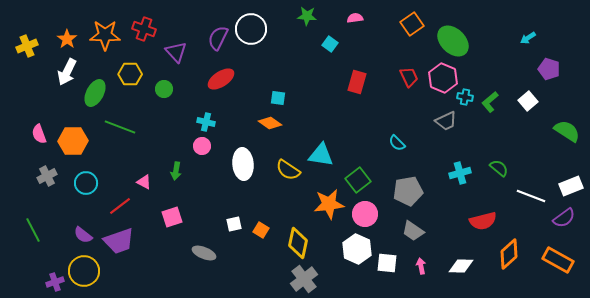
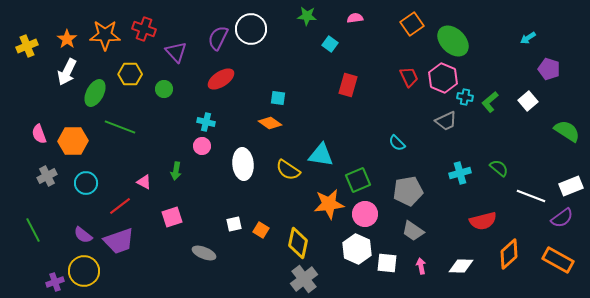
red rectangle at (357, 82): moved 9 px left, 3 px down
green square at (358, 180): rotated 15 degrees clockwise
purple semicircle at (564, 218): moved 2 px left
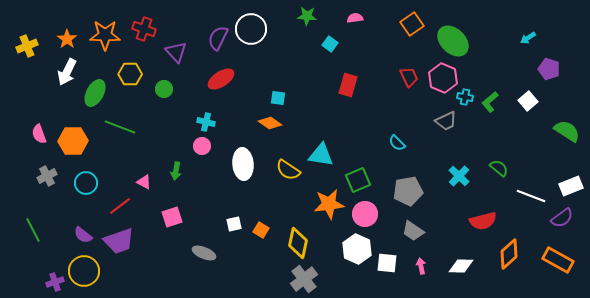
cyan cross at (460, 173): moved 1 px left, 3 px down; rotated 30 degrees counterclockwise
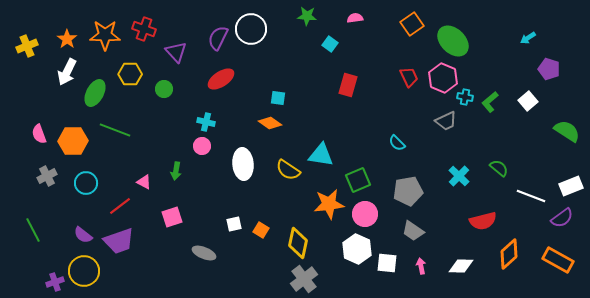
green line at (120, 127): moved 5 px left, 3 px down
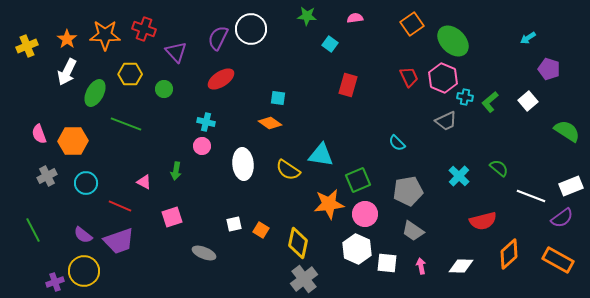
green line at (115, 130): moved 11 px right, 6 px up
red line at (120, 206): rotated 60 degrees clockwise
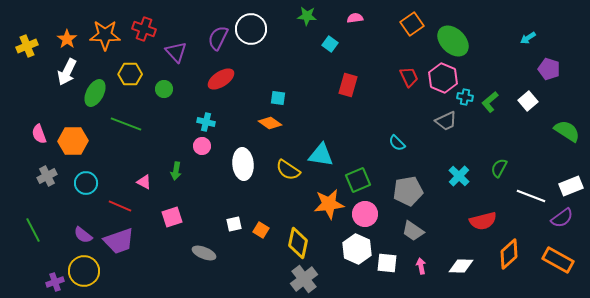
green semicircle at (499, 168): rotated 102 degrees counterclockwise
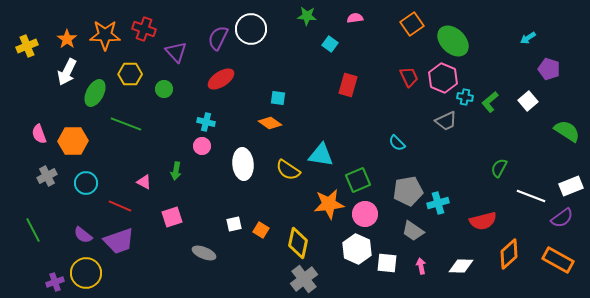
cyan cross at (459, 176): moved 21 px left, 27 px down; rotated 30 degrees clockwise
yellow circle at (84, 271): moved 2 px right, 2 px down
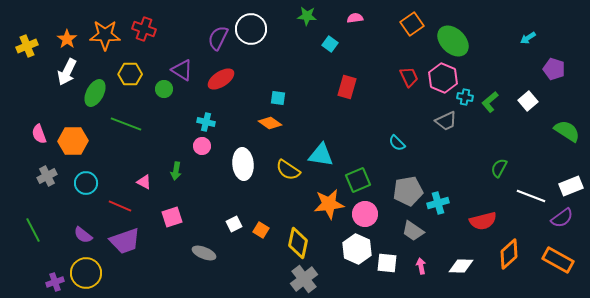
purple triangle at (176, 52): moved 6 px right, 18 px down; rotated 15 degrees counterclockwise
purple pentagon at (549, 69): moved 5 px right
red rectangle at (348, 85): moved 1 px left, 2 px down
white square at (234, 224): rotated 14 degrees counterclockwise
purple trapezoid at (119, 241): moved 6 px right
